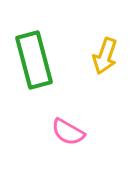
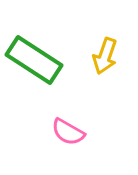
green rectangle: rotated 42 degrees counterclockwise
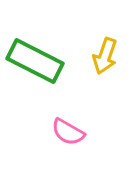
green rectangle: moved 1 px right, 1 px down; rotated 6 degrees counterclockwise
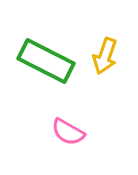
green rectangle: moved 11 px right
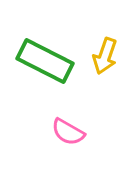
green rectangle: moved 1 px left
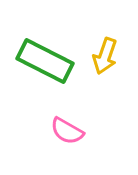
pink semicircle: moved 1 px left, 1 px up
